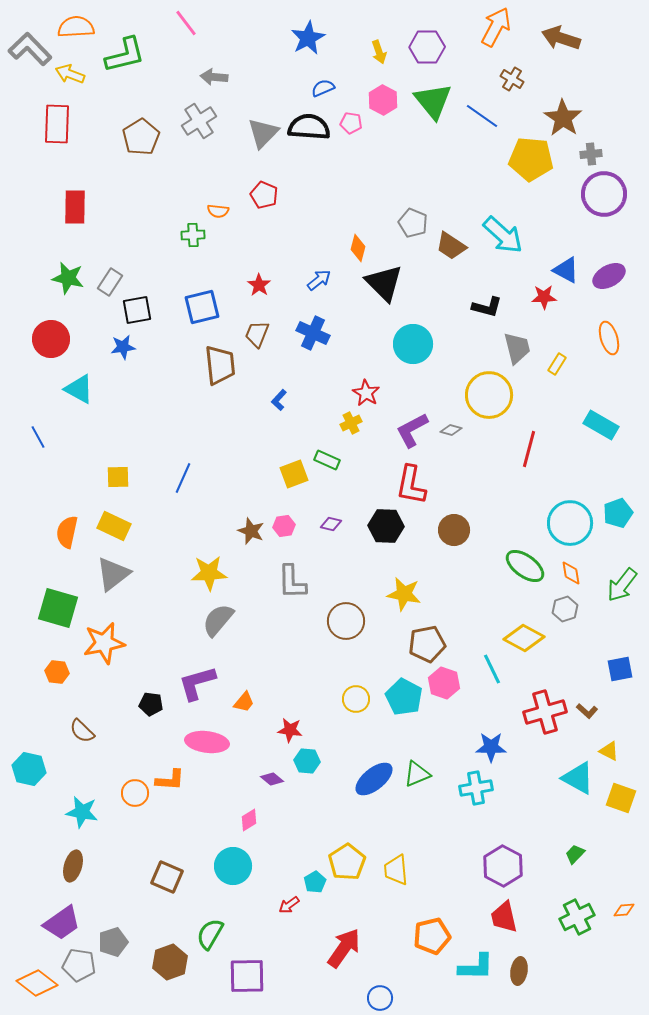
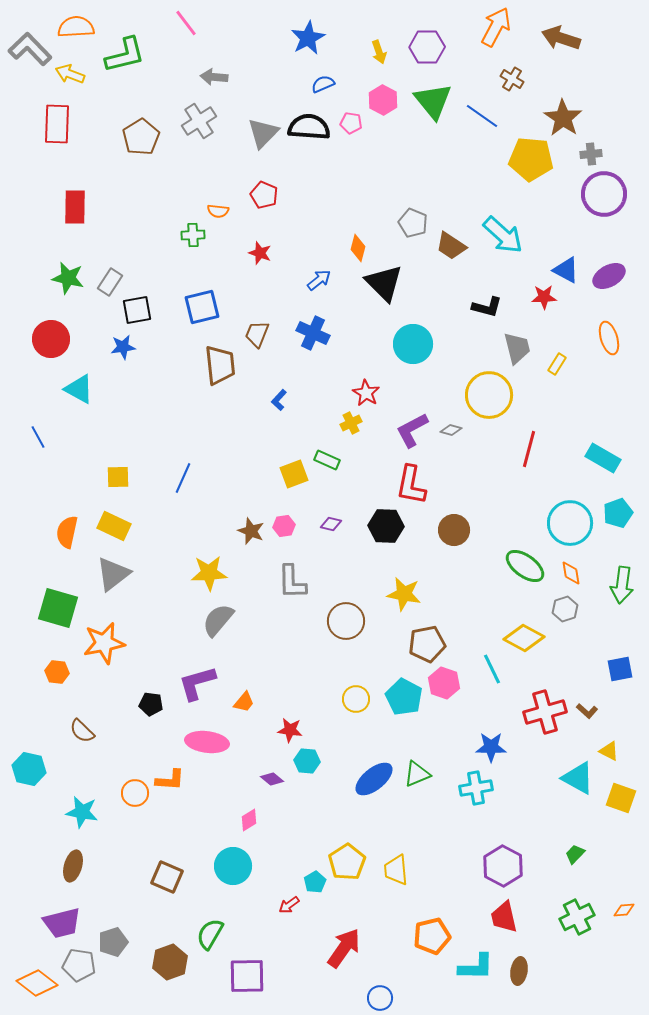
blue semicircle at (323, 88): moved 4 px up
red star at (259, 285): moved 1 px right, 32 px up; rotated 15 degrees counterclockwise
cyan rectangle at (601, 425): moved 2 px right, 33 px down
green arrow at (622, 585): rotated 30 degrees counterclockwise
purple trapezoid at (62, 923): rotated 21 degrees clockwise
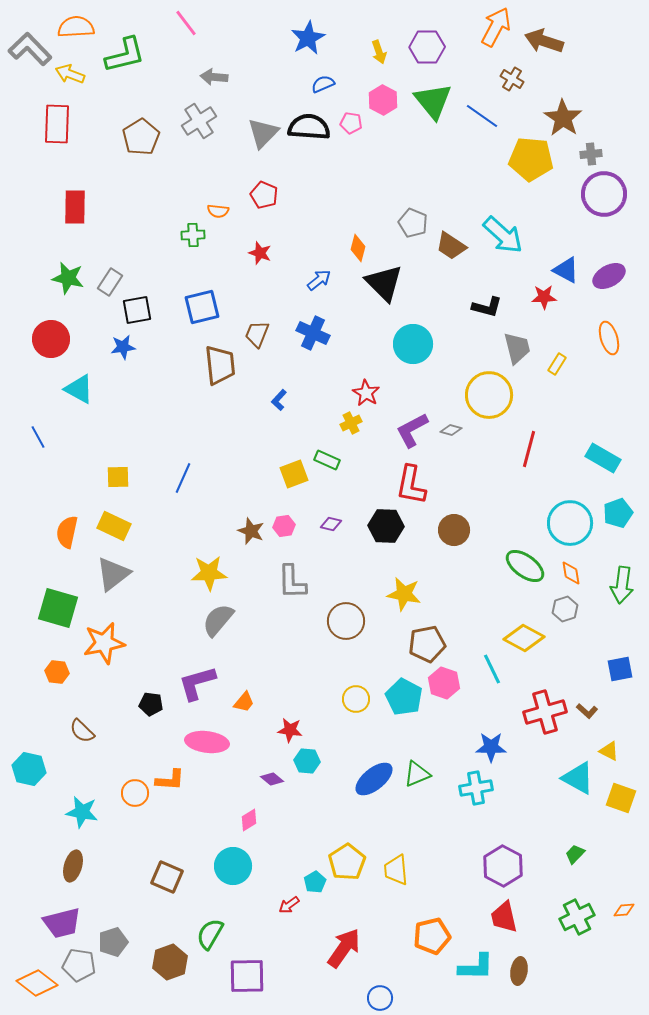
brown arrow at (561, 38): moved 17 px left, 3 px down
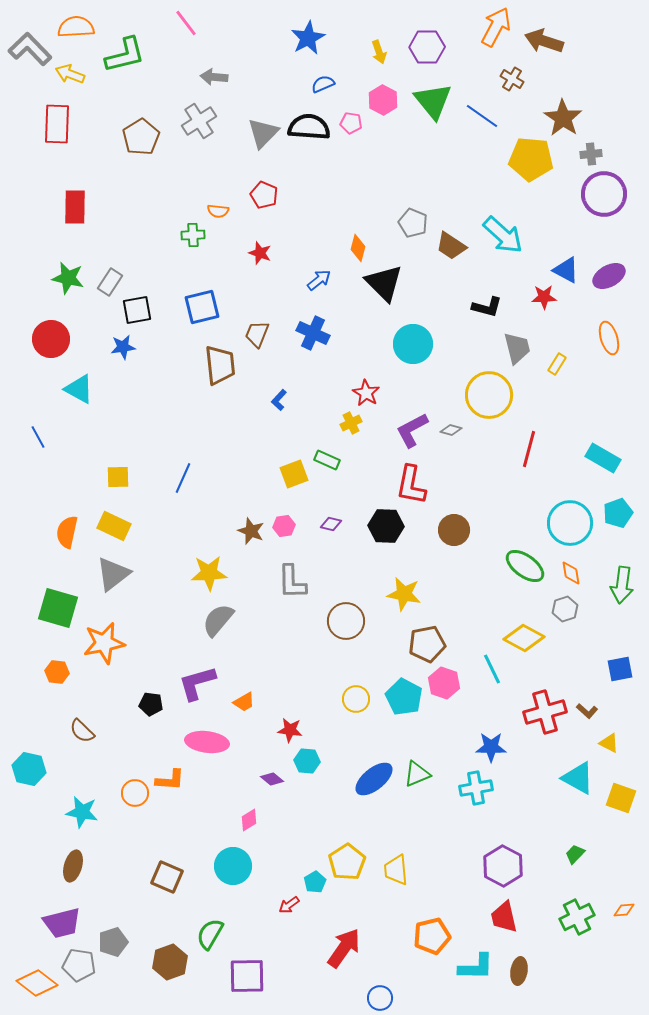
orange trapezoid at (244, 702): rotated 20 degrees clockwise
yellow triangle at (609, 751): moved 8 px up
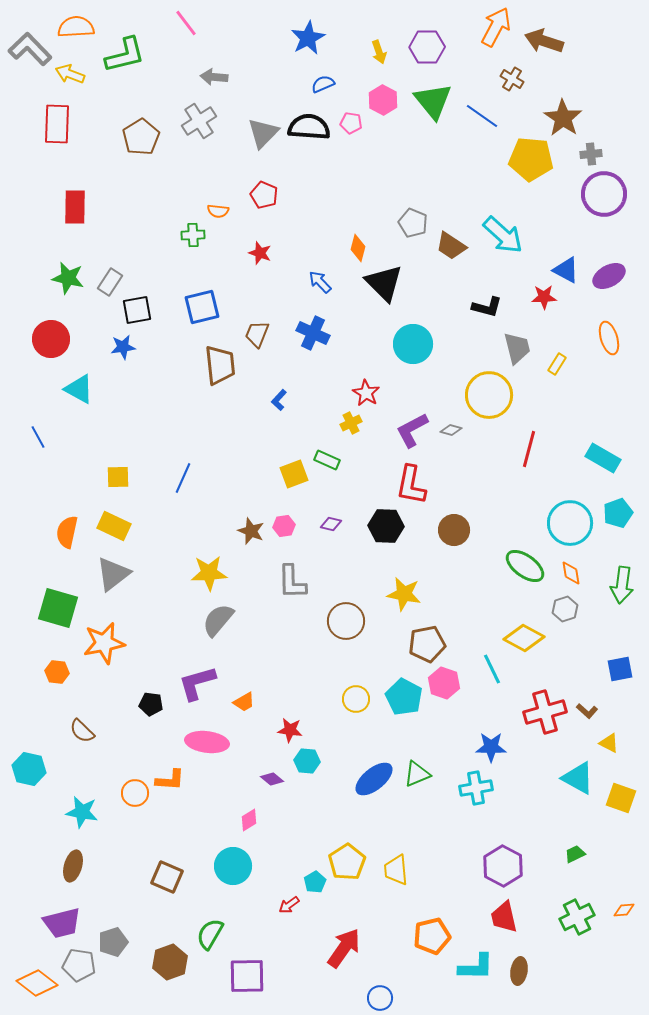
blue arrow at (319, 280): moved 1 px right, 2 px down; rotated 95 degrees counterclockwise
green trapezoid at (575, 854): rotated 20 degrees clockwise
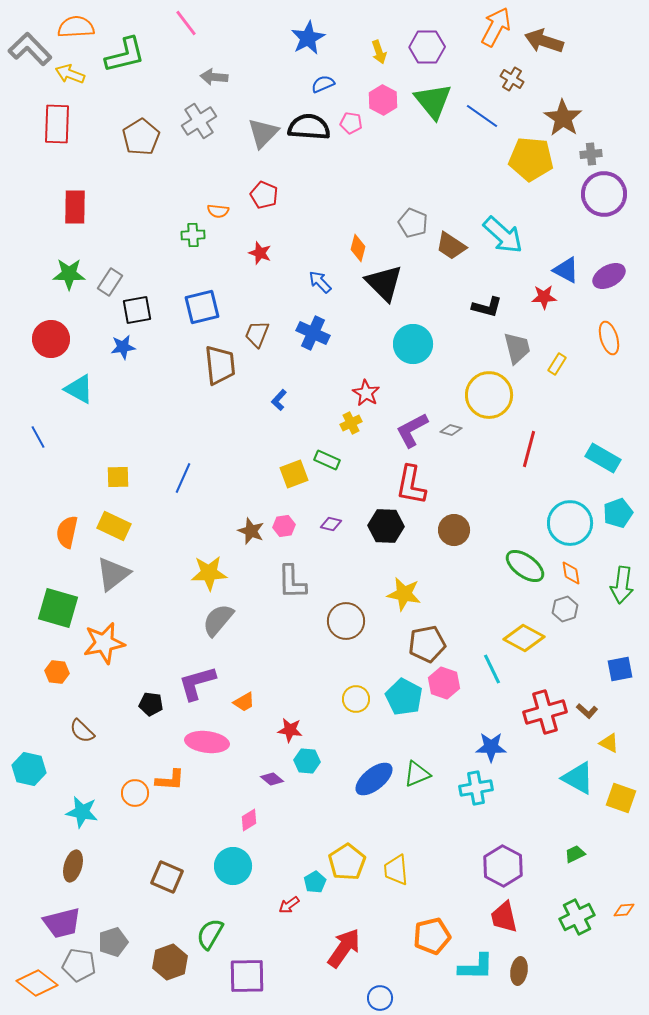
green star at (68, 278): moved 1 px right, 4 px up; rotated 12 degrees counterclockwise
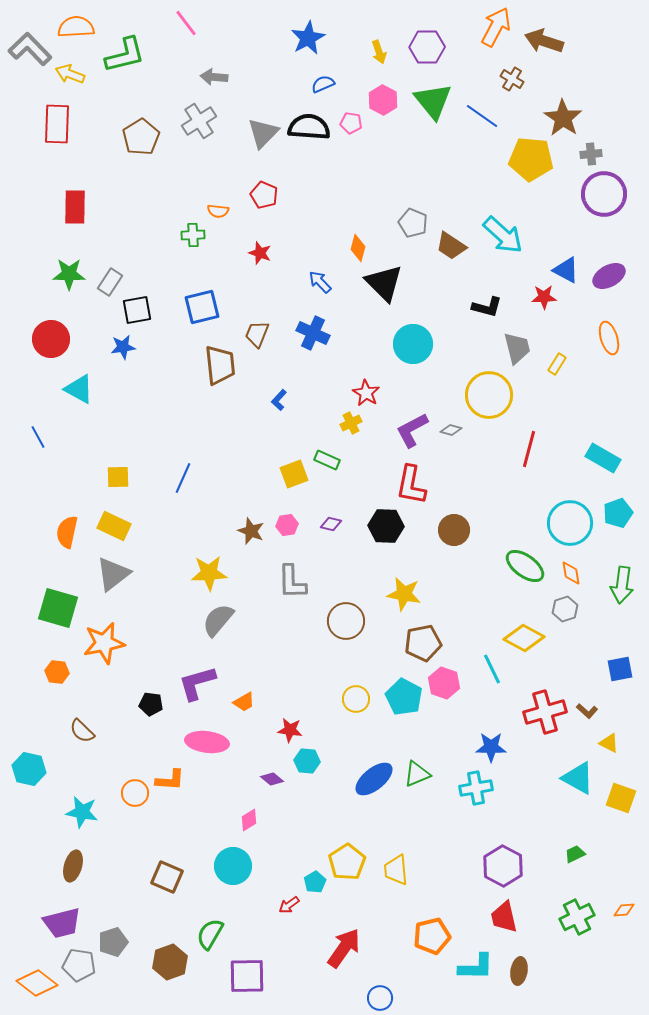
pink hexagon at (284, 526): moved 3 px right, 1 px up
brown pentagon at (427, 644): moved 4 px left, 1 px up
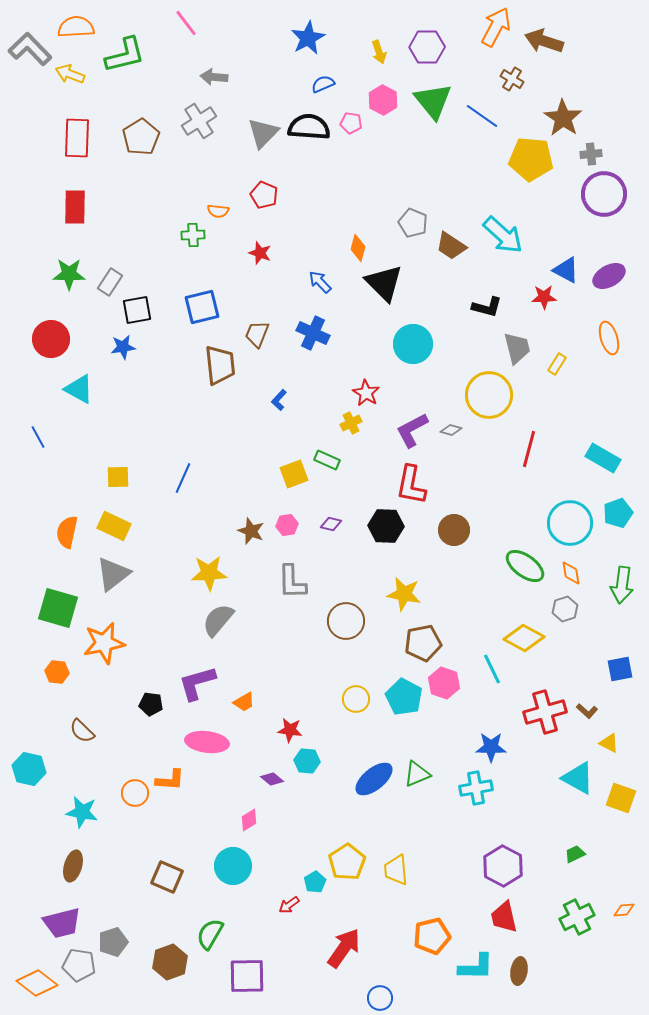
red rectangle at (57, 124): moved 20 px right, 14 px down
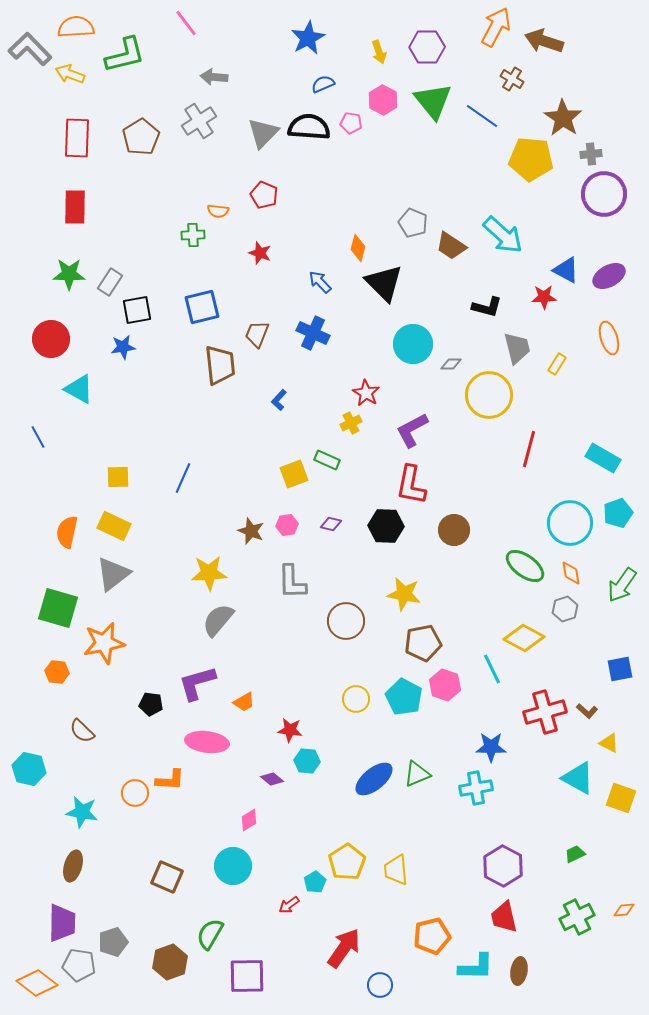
gray diamond at (451, 430): moved 66 px up; rotated 15 degrees counterclockwise
green arrow at (622, 585): rotated 27 degrees clockwise
pink hexagon at (444, 683): moved 1 px right, 2 px down
purple trapezoid at (62, 923): rotated 75 degrees counterclockwise
blue circle at (380, 998): moved 13 px up
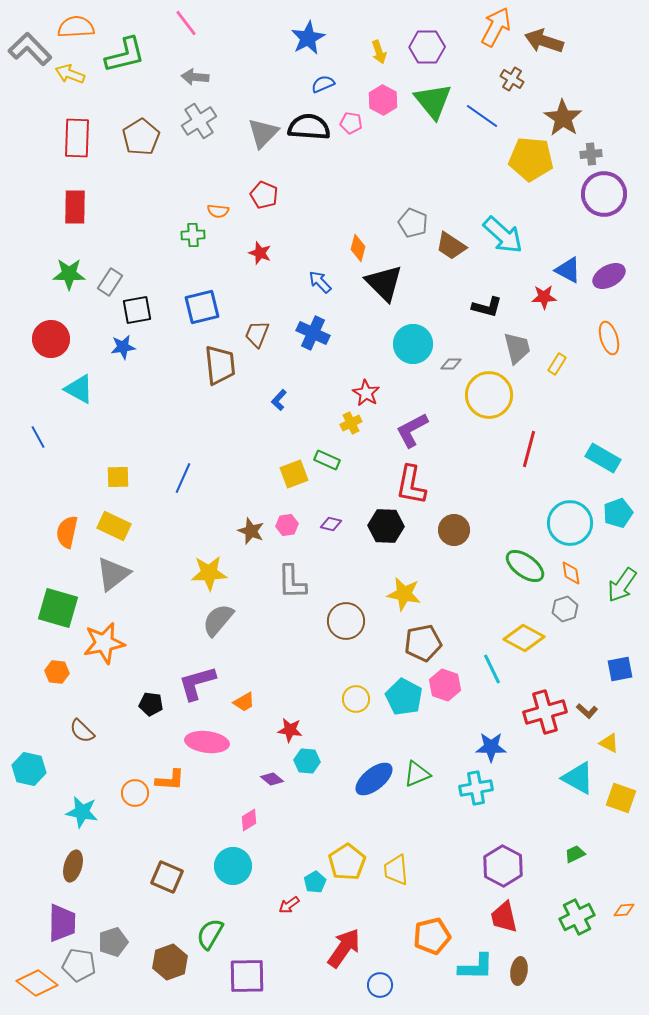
gray arrow at (214, 77): moved 19 px left
blue triangle at (566, 270): moved 2 px right
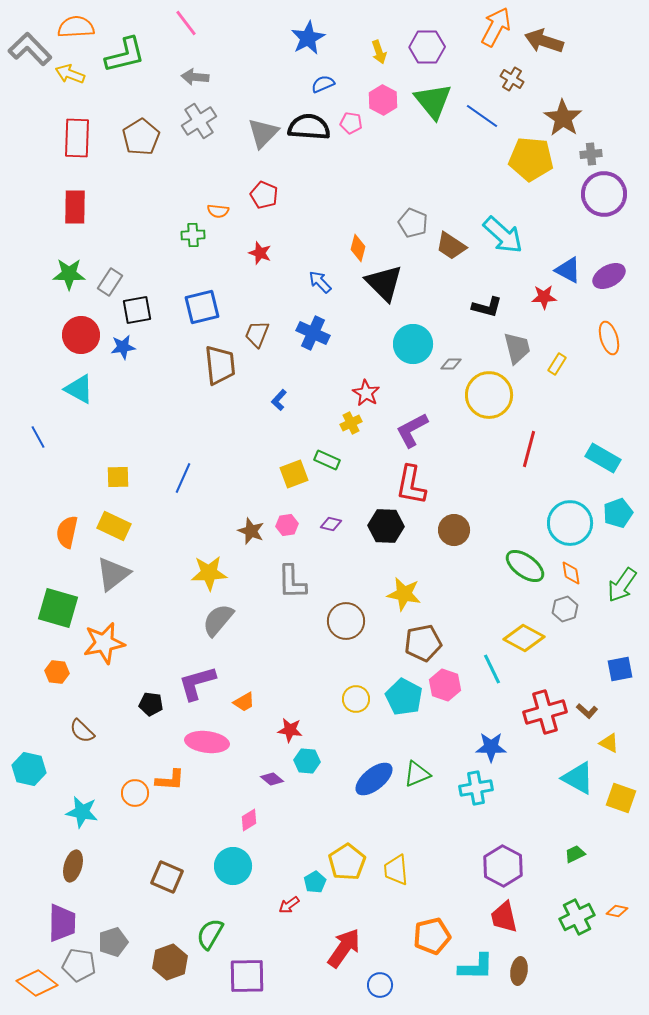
red circle at (51, 339): moved 30 px right, 4 px up
orange diamond at (624, 910): moved 7 px left, 1 px down; rotated 15 degrees clockwise
